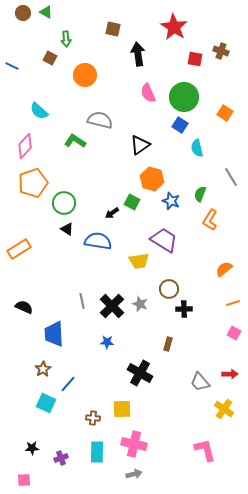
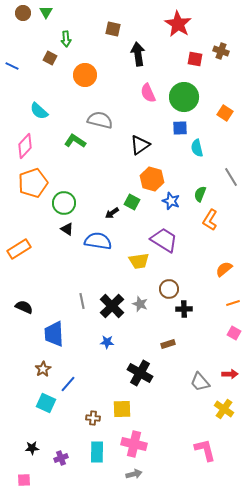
green triangle at (46, 12): rotated 32 degrees clockwise
red star at (174, 27): moved 4 px right, 3 px up
blue square at (180, 125): moved 3 px down; rotated 35 degrees counterclockwise
brown rectangle at (168, 344): rotated 56 degrees clockwise
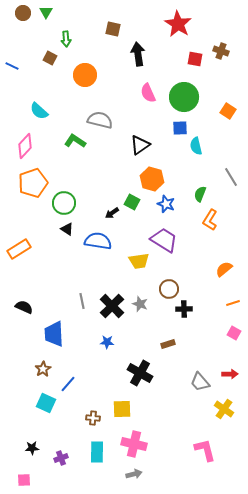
orange square at (225, 113): moved 3 px right, 2 px up
cyan semicircle at (197, 148): moved 1 px left, 2 px up
blue star at (171, 201): moved 5 px left, 3 px down
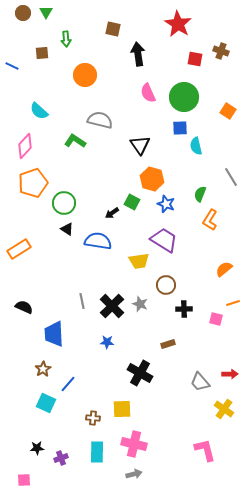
brown square at (50, 58): moved 8 px left, 5 px up; rotated 32 degrees counterclockwise
black triangle at (140, 145): rotated 30 degrees counterclockwise
brown circle at (169, 289): moved 3 px left, 4 px up
pink square at (234, 333): moved 18 px left, 14 px up; rotated 16 degrees counterclockwise
black star at (32, 448): moved 5 px right
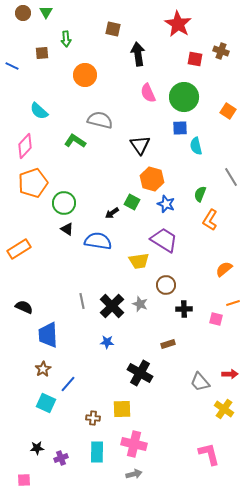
blue trapezoid at (54, 334): moved 6 px left, 1 px down
pink L-shape at (205, 450): moved 4 px right, 4 px down
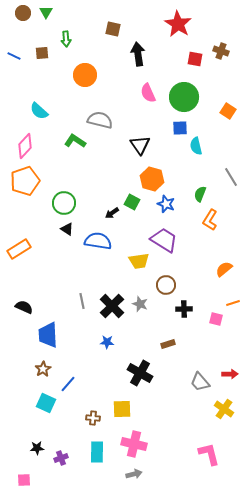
blue line at (12, 66): moved 2 px right, 10 px up
orange pentagon at (33, 183): moved 8 px left, 2 px up
